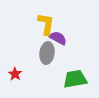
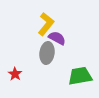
yellow L-shape: rotated 30 degrees clockwise
purple semicircle: moved 1 px left
green trapezoid: moved 5 px right, 3 px up
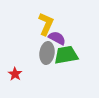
yellow L-shape: rotated 15 degrees counterclockwise
green trapezoid: moved 14 px left, 21 px up
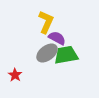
yellow L-shape: moved 2 px up
gray ellipse: rotated 45 degrees clockwise
red star: moved 1 px down
